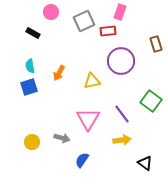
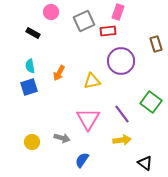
pink rectangle: moved 2 px left
green square: moved 1 px down
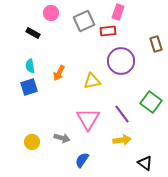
pink circle: moved 1 px down
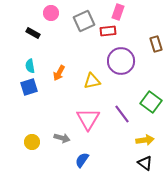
yellow arrow: moved 23 px right
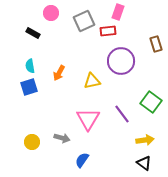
black triangle: moved 1 px left
